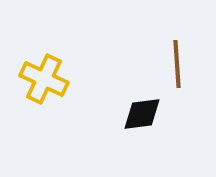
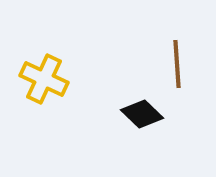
black diamond: rotated 51 degrees clockwise
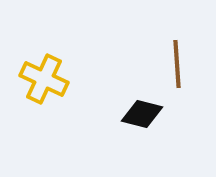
black diamond: rotated 30 degrees counterclockwise
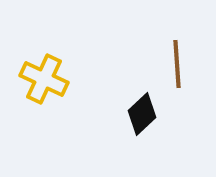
black diamond: rotated 57 degrees counterclockwise
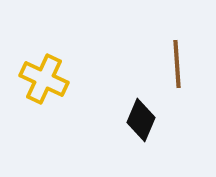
black diamond: moved 1 px left, 6 px down; rotated 24 degrees counterclockwise
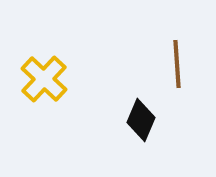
yellow cross: rotated 18 degrees clockwise
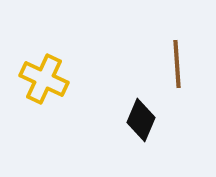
yellow cross: rotated 18 degrees counterclockwise
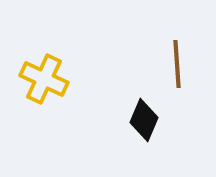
black diamond: moved 3 px right
